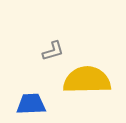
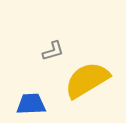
yellow semicircle: rotated 30 degrees counterclockwise
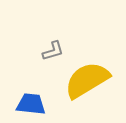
blue trapezoid: rotated 8 degrees clockwise
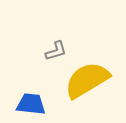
gray L-shape: moved 3 px right
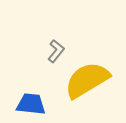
gray L-shape: rotated 35 degrees counterclockwise
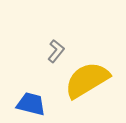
blue trapezoid: rotated 8 degrees clockwise
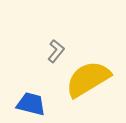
yellow semicircle: moved 1 px right, 1 px up
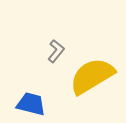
yellow semicircle: moved 4 px right, 3 px up
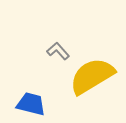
gray L-shape: moved 2 px right; rotated 80 degrees counterclockwise
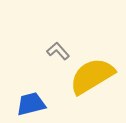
blue trapezoid: rotated 28 degrees counterclockwise
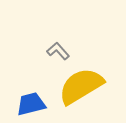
yellow semicircle: moved 11 px left, 10 px down
